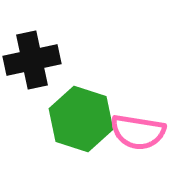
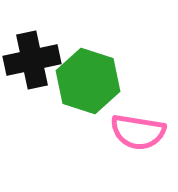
green hexagon: moved 7 px right, 38 px up
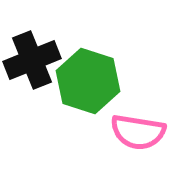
black cross: rotated 10 degrees counterclockwise
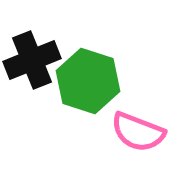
pink semicircle: rotated 12 degrees clockwise
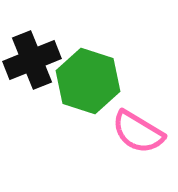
pink semicircle: rotated 10 degrees clockwise
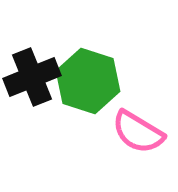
black cross: moved 17 px down
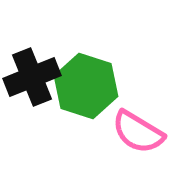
green hexagon: moved 2 px left, 5 px down
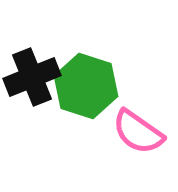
pink semicircle: rotated 4 degrees clockwise
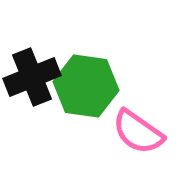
green hexagon: rotated 10 degrees counterclockwise
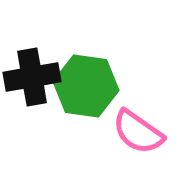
black cross: rotated 12 degrees clockwise
